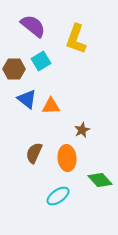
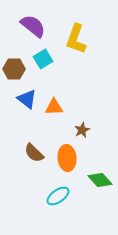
cyan square: moved 2 px right, 2 px up
orange triangle: moved 3 px right, 1 px down
brown semicircle: rotated 70 degrees counterclockwise
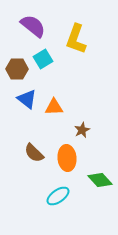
brown hexagon: moved 3 px right
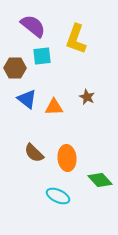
cyan square: moved 1 px left, 3 px up; rotated 24 degrees clockwise
brown hexagon: moved 2 px left, 1 px up
brown star: moved 5 px right, 33 px up; rotated 21 degrees counterclockwise
cyan ellipse: rotated 60 degrees clockwise
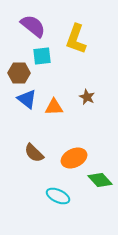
brown hexagon: moved 4 px right, 5 px down
orange ellipse: moved 7 px right; rotated 70 degrees clockwise
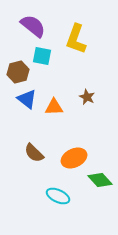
cyan square: rotated 18 degrees clockwise
brown hexagon: moved 1 px left, 1 px up; rotated 15 degrees counterclockwise
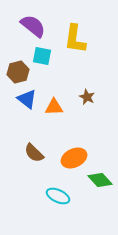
yellow L-shape: moved 1 px left; rotated 12 degrees counterclockwise
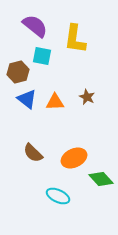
purple semicircle: moved 2 px right
orange triangle: moved 1 px right, 5 px up
brown semicircle: moved 1 px left
green diamond: moved 1 px right, 1 px up
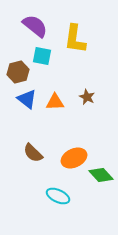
green diamond: moved 4 px up
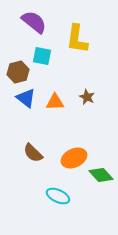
purple semicircle: moved 1 px left, 4 px up
yellow L-shape: moved 2 px right
blue triangle: moved 1 px left, 1 px up
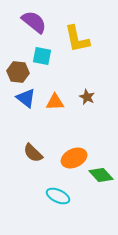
yellow L-shape: rotated 20 degrees counterclockwise
brown hexagon: rotated 20 degrees clockwise
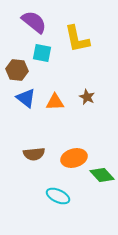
cyan square: moved 3 px up
brown hexagon: moved 1 px left, 2 px up
brown semicircle: moved 1 px right, 1 px down; rotated 50 degrees counterclockwise
orange ellipse: rotated 10 degrees clockwise
green diamond: moved 1 px right
